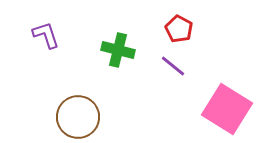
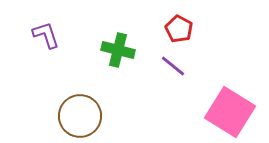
pink square: moved 3 px right, 3 px down
brown circle: moved 2 px right, 1 px up
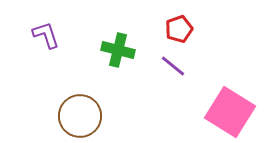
red pentagon: rotated 24 degrees clockwise
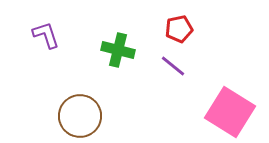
red pentagon: rotated 8 degrees clockwise
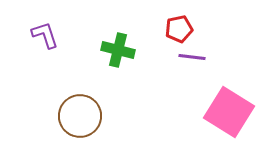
purple L-shape: moved 1 px left
purple line: moved 19 px right, 9 px up; rotated 32 degrees counterclockwise
pink square: moved 1 px left
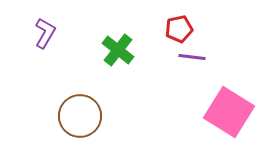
purple L-shape: moved 2 px up; rotated 48 degrees clockwise
green cross: rotated 24 degrees clockwise
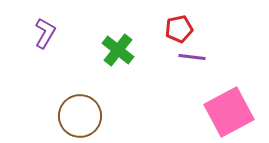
pink square: rotated 30 degrees clockwise
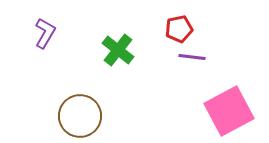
pink square: moved 1 px up
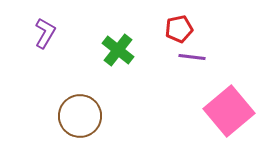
pink square: rotated 12 degrees counterclockwise
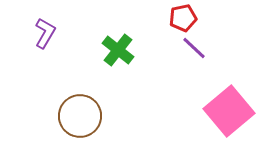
red pentagon: moved 4 px right, 11 px up
purple line: moved 2 px right, 9 px up; rotated 36 degrees clockwise
